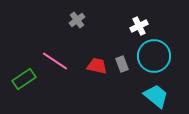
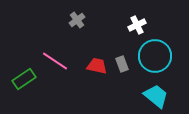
white cross: moved 2 px left, 1 px up
cyan circle: moved 1 px right
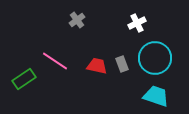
white cross: moved 2 px up
cyan circle: moved 2 px down
cyan trapezoid: rotated 20 degrees counterclockwise
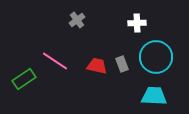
white cross: rotated 24 degrees clockwise
cyan circle: moved 1 px right, 1 px up
cyan trapezoid: moved 2 px left; rotated 16 degrees counterclockwise
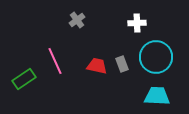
pink line: rotated 32 degrees clockwise
cyan trapezoid: moved 3 px right
